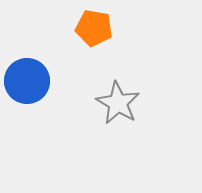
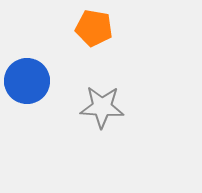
gray star: moved 16 px left, 4 px down; rotated 27 degrees counterclockwise
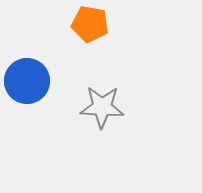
orange pentagon: moved 4 px left, 4 px up
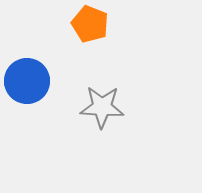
orange pentagon: rotated 12 degrees clockwise
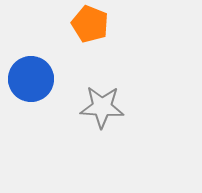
blue circle: moved 4 px right, 2 px up
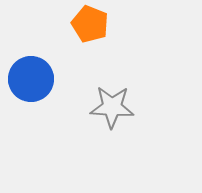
gray star: moved 10 px right
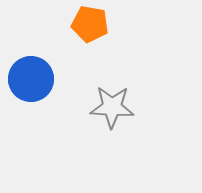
orange pentagon: rotated 12 degrees counterclockwise
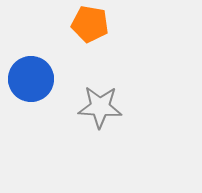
gray star: moved 12 px left
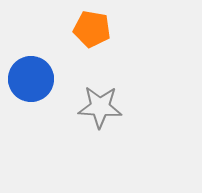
orange pentagon: moved 2 px right, 5 px down
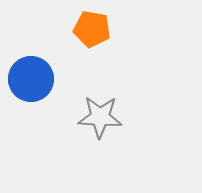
gray star: moved 10 px down
